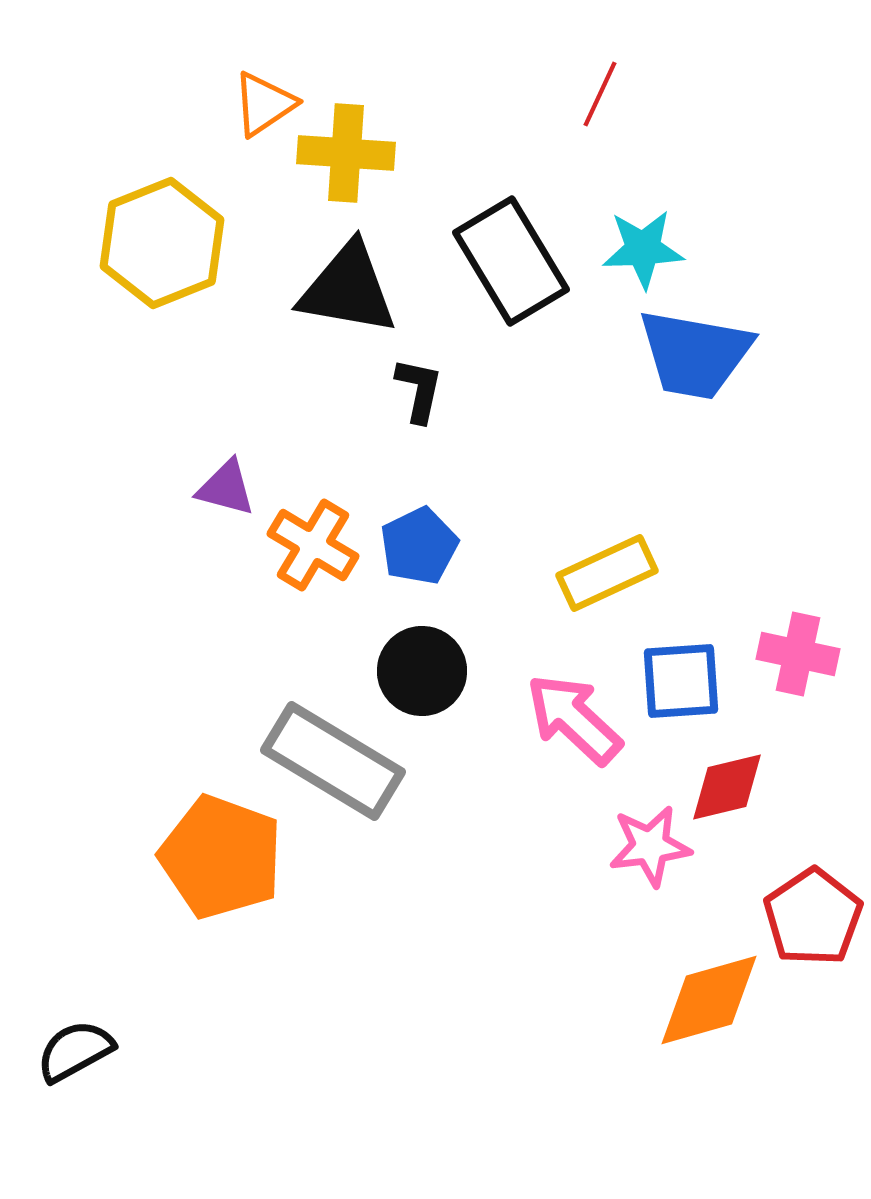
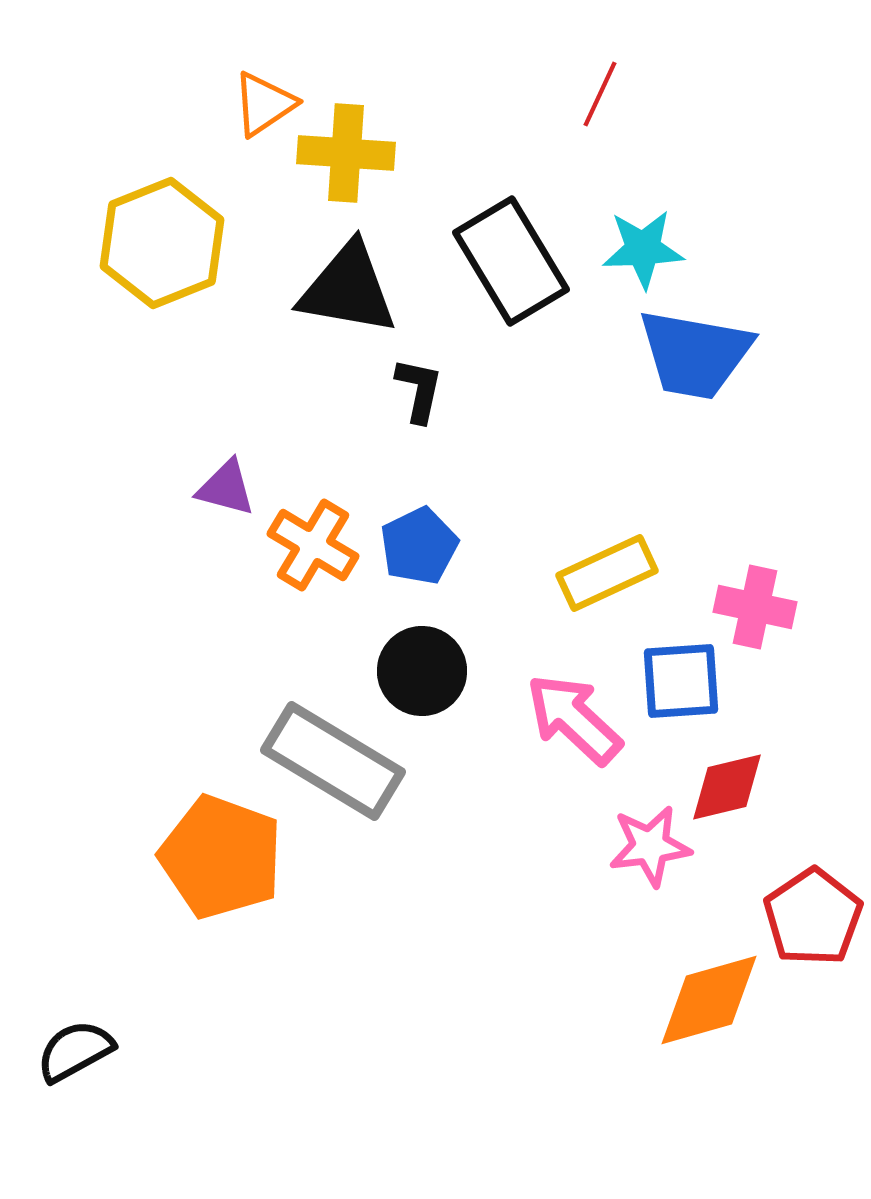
pink cross: moved 43 px left, 47 px up
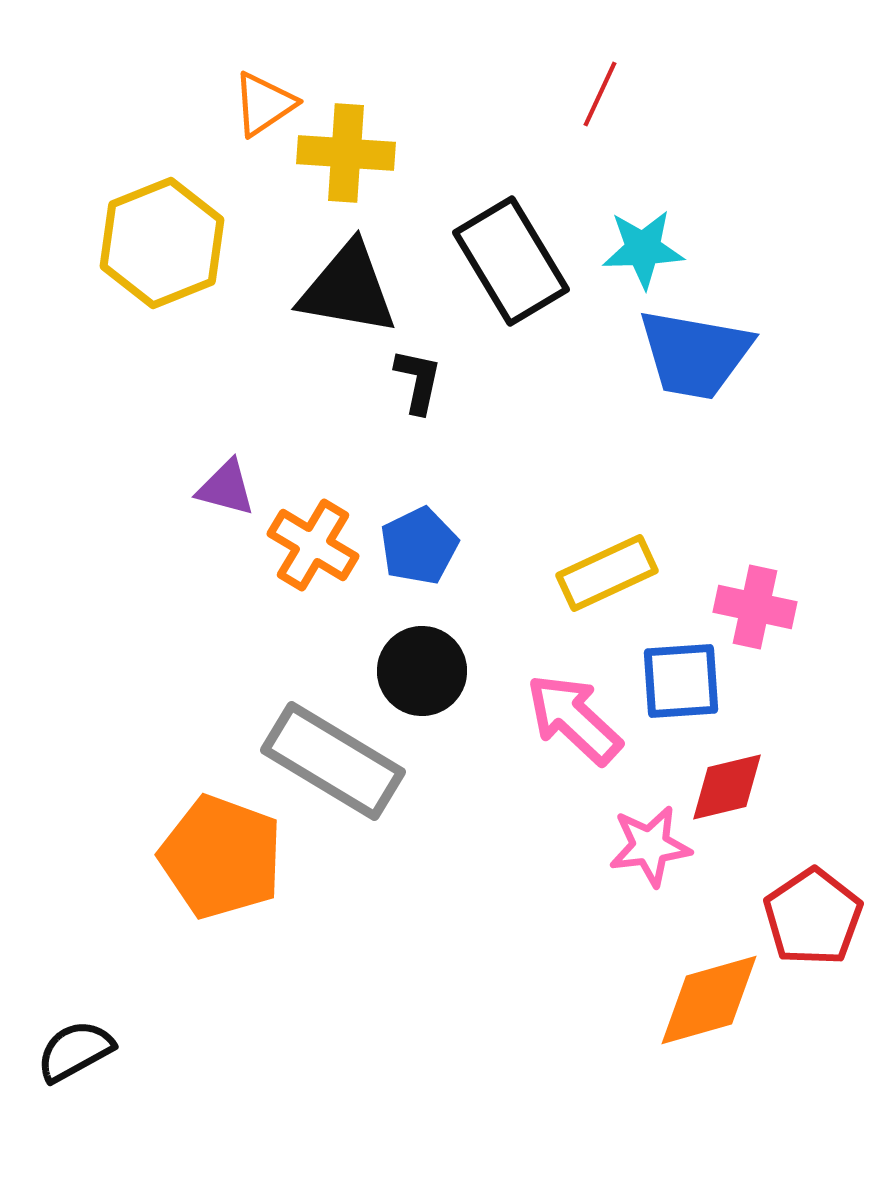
black L-shape: moved 1 px left, 9 px up
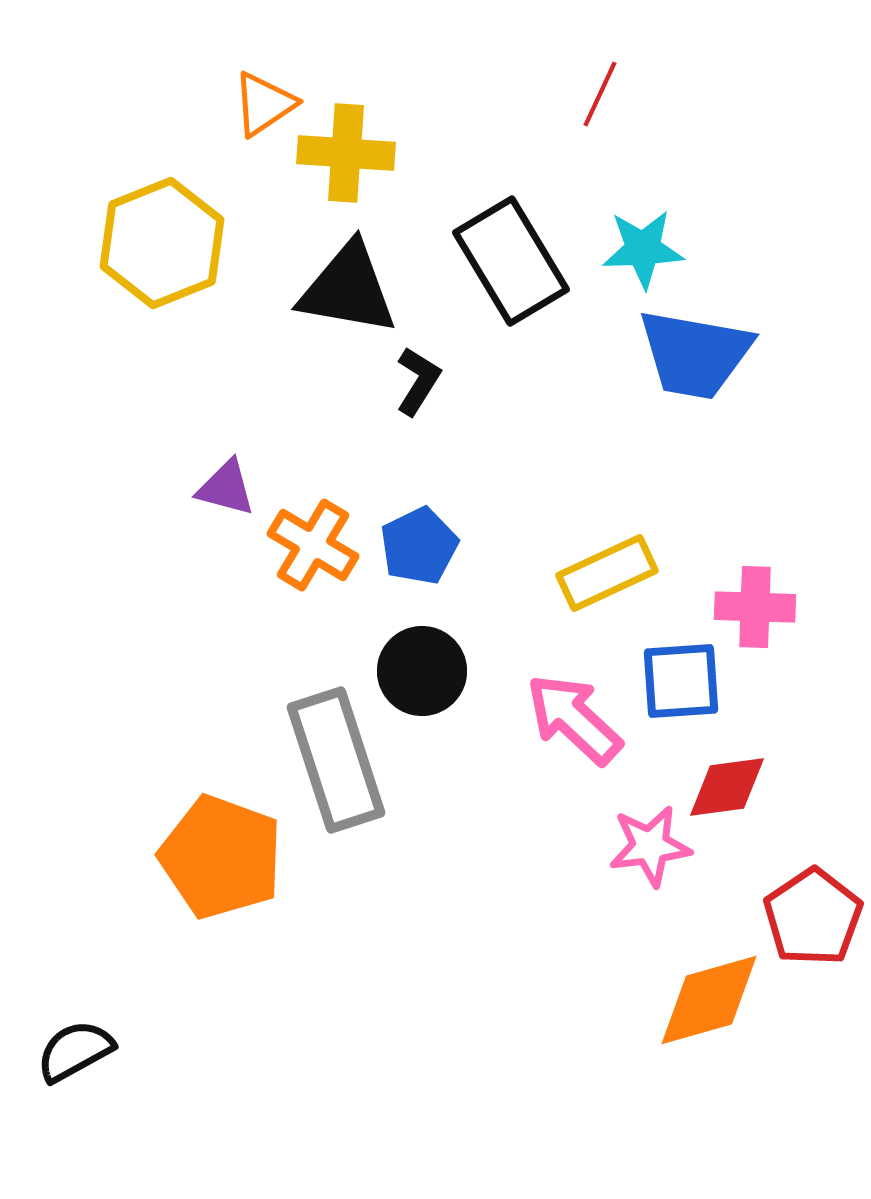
black L-shape: rotated 20 degrees clockwise
pink cross: rotated 10 degrees counterclockwise
gray rectangle: moved 3 px right, 1 px up; rotated 41 degrees clockwise
red diamond: rotated 6 degrees clockwise
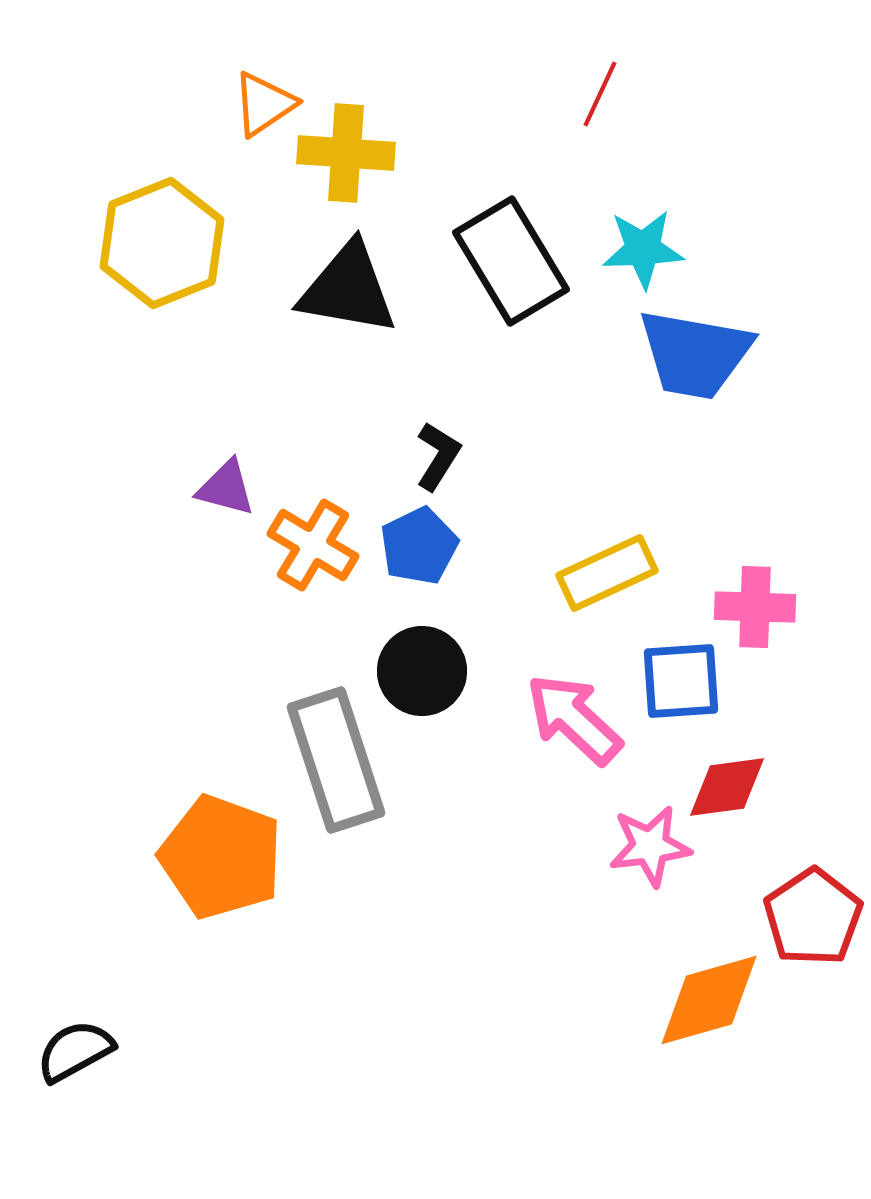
black L-shape: moved 20 px right, 75 px down
